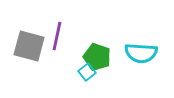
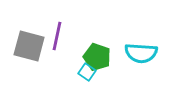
cyan square: rotated 18 degrees counterclockwise
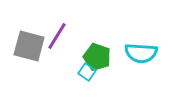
purple line: rotated 20 degrees clockwise
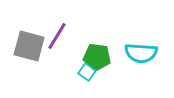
green pentagon: rotated 12 degrees counterclockwise
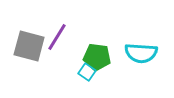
purple line: moved 1 px down
